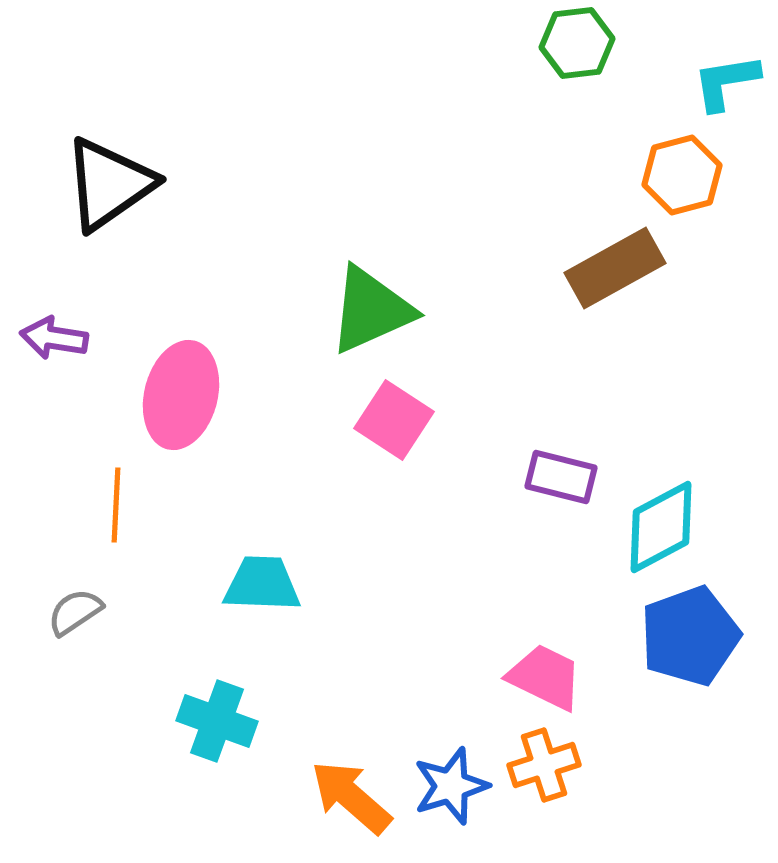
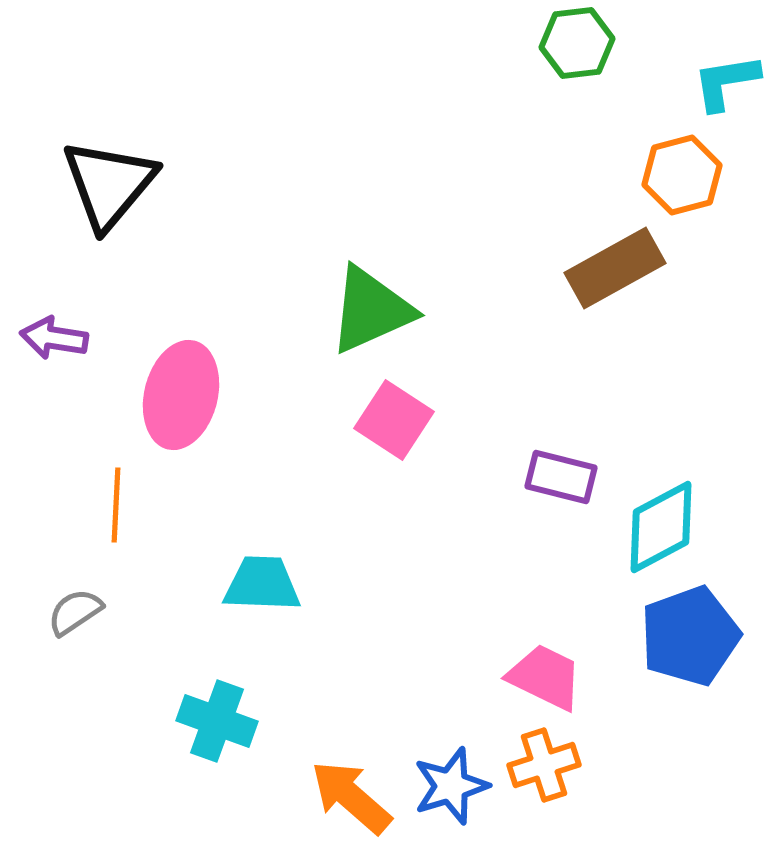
black triangle: rotated 15 degrees counterclockwise
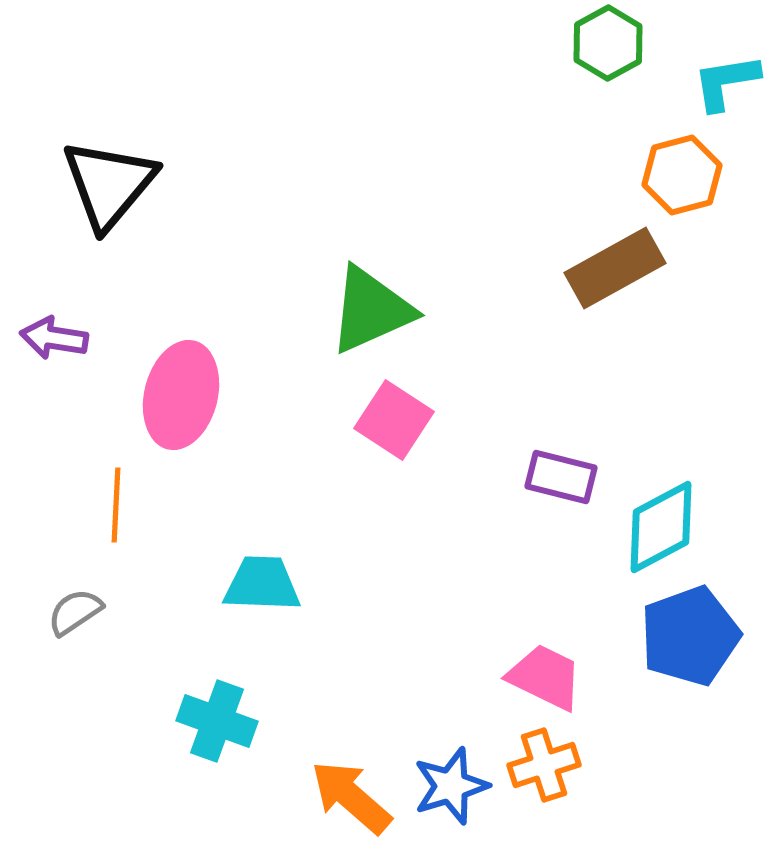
green hexagon: moved 31 px right; rotated 22 degrees counterclockwise
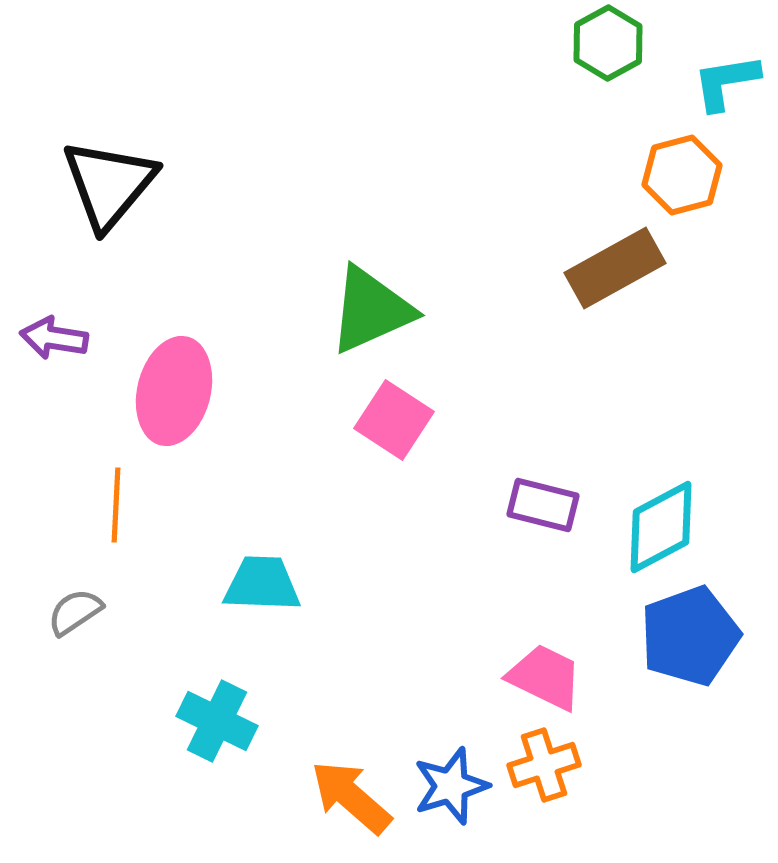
pink ellipse: moved 7 px left, 4 px up
purple rectangle: moved 18 px left, 28 px down
cyan cross: rotated 6 degrees clockwise
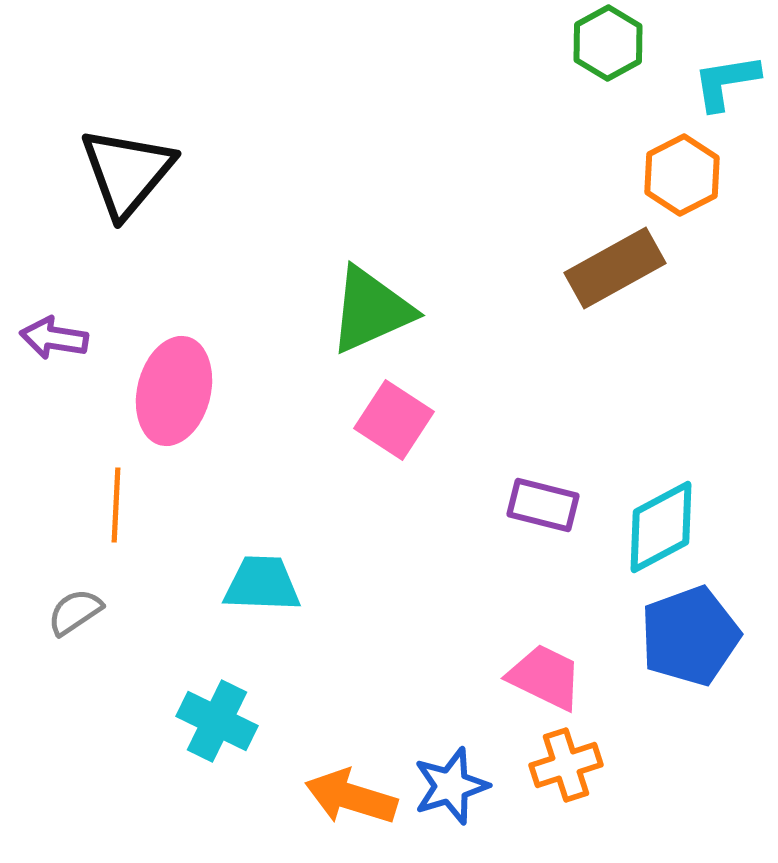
orange hexagon: rotated 12 degrees counterclockwise
black triangle: moved 18 px right, 12 px up
orange cross: moved 22 px right
orange arrow: rotated 24 degrees counterclockwise
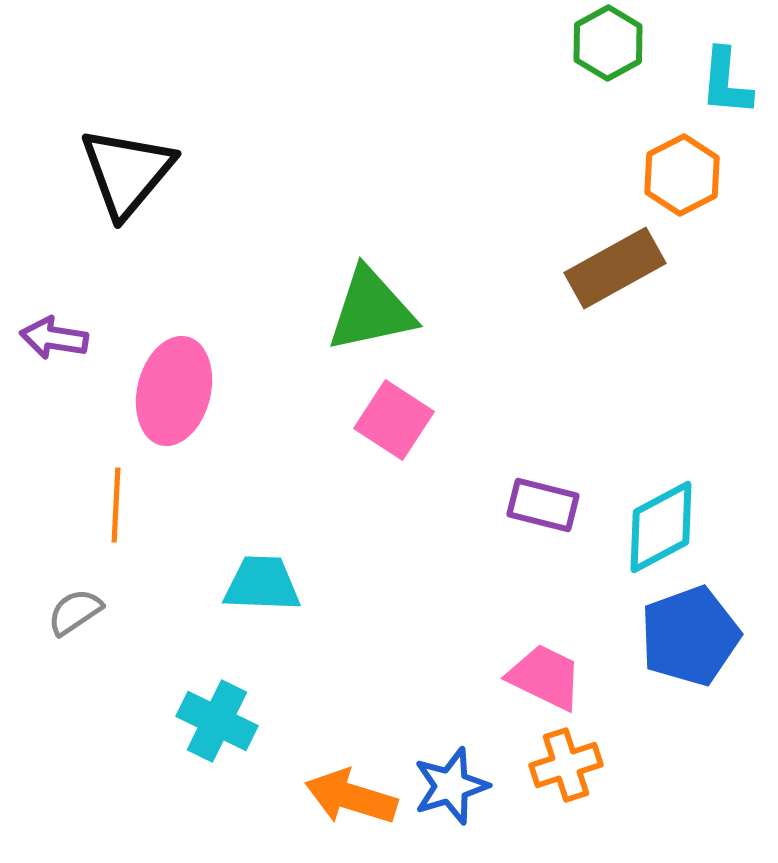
cyan L-shape: rotated 76 degrees counterclockwise
green triangle: rotated 12 degrees clockwise
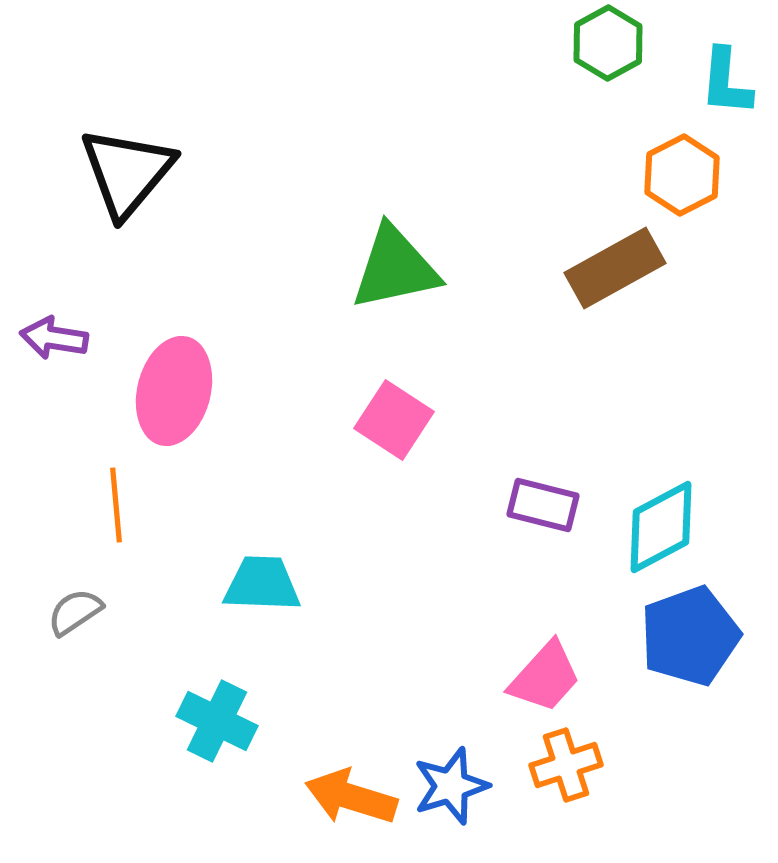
green triangle: moved 24 px right, 42 px up
orange line: rotated 8 degrees counterclockwise
pink trapezoid: rotated 106 degrees clockwise
